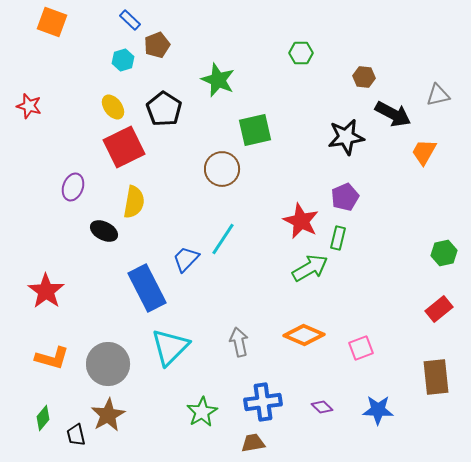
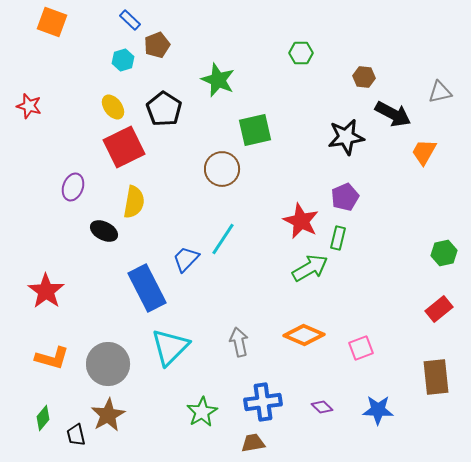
gray triangle at (438, 95): moved 2 px right, 3 px up
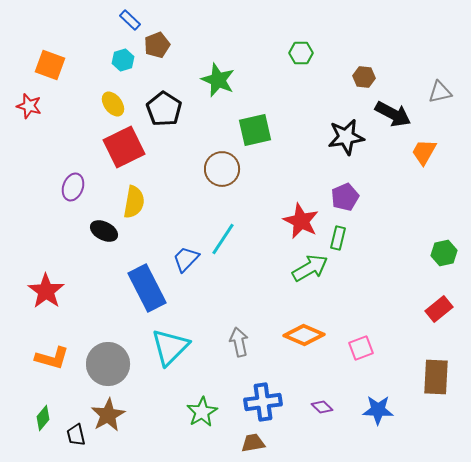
orange square at (52, 22): moved 2 px left, 43 px down
yellow ellipse at (113, 107): moved 3 px up
brown rectangle at (436, 377): rotated 9 degrees clockwise
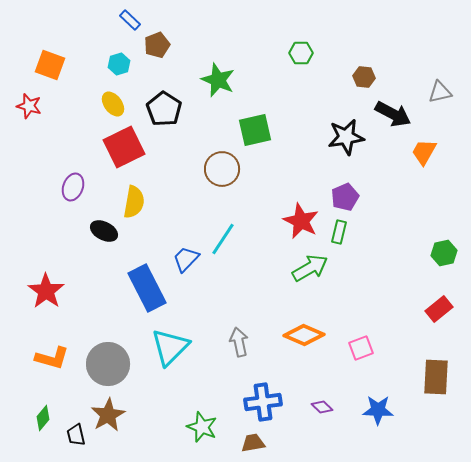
cyan hexagon at (123, 60): moved 4 px left, 4 px down
green rectangle at (338, 238): moved 1 px right, 6 px up
green star at (202, 412): moved 15 px down; rotated 20 degrees counterclockwise
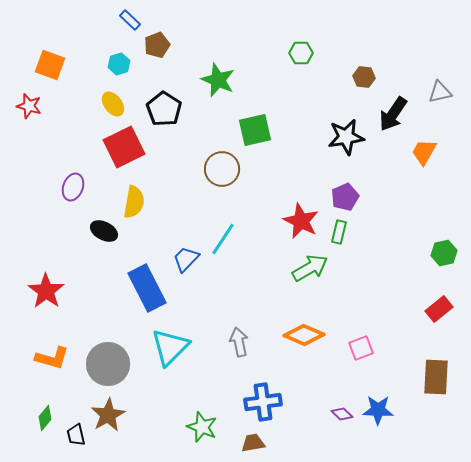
black arrow at (393, 114): rotated 96 degrees clockwise
purple diamond at (322, 407): moved 20 px right, 7 px down
green diamond at (43, 418): moved 2 px right
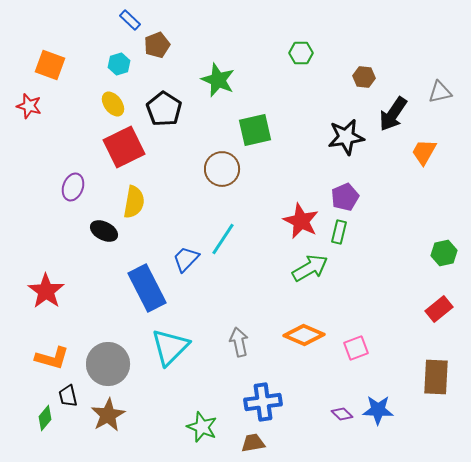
pink square at (361, 348): moved 5 px left
black trapezoid at (76, 435): moved 8 px left, 39 px up
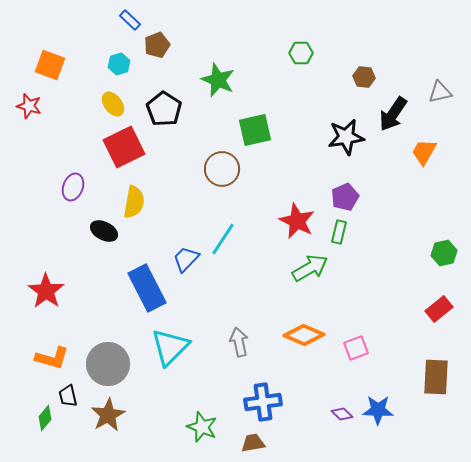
red star at (301, 221): moved 4 px left
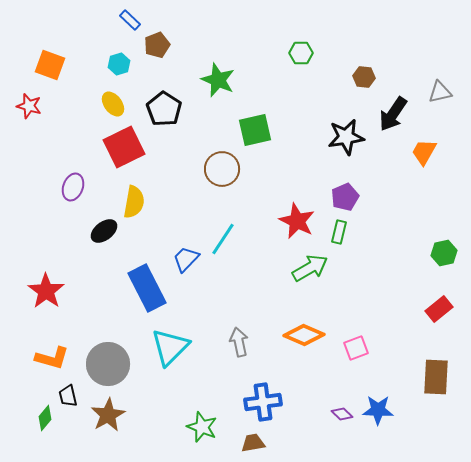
black ellipse at (104, 231): rotated 64 degrees counterclockwise
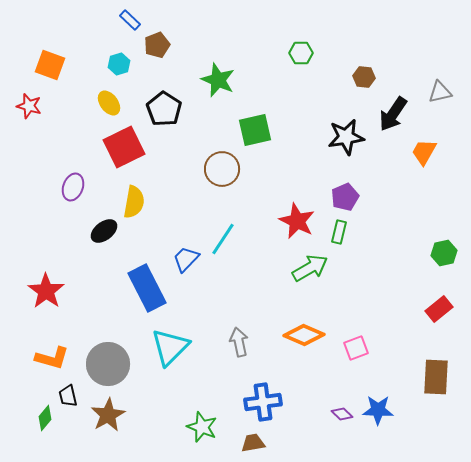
yellow ellipse at (113, 104): moved 4 px left, 1 px up
